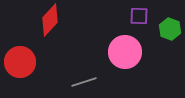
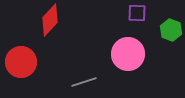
purple square: moved 2 px left, 3 px up
green hexagon: moved 1 px right, 1 px down
pink circle: moved 3 px right, 2 px down
red circle: moved 1 px right
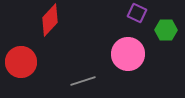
purple square: rotated 24 degrees clockwise
green hexagon: moved 5 px left; rotated 20 degrees counterclockwise
gray line: moved 1 px left, 1 px up
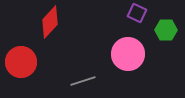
red diamond: moved 2 px down
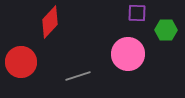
purple square: rotated 24 degrees counterclockwise
gray line: moved 5 px left, 5 px up
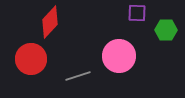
pink circle: moved 9 px left, 2 px down
red circle: moved 10 px right, 3 px up
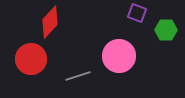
purple square: rotated 18 degrees clockwise
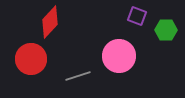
purple square: moved 3 px down
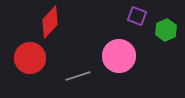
green hexagon: rotated 25 degrees counterclockwise
red circle: moved 1 px left, 1 px up
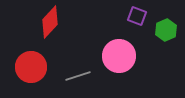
red circle: moved 1 px right, 9 px down
